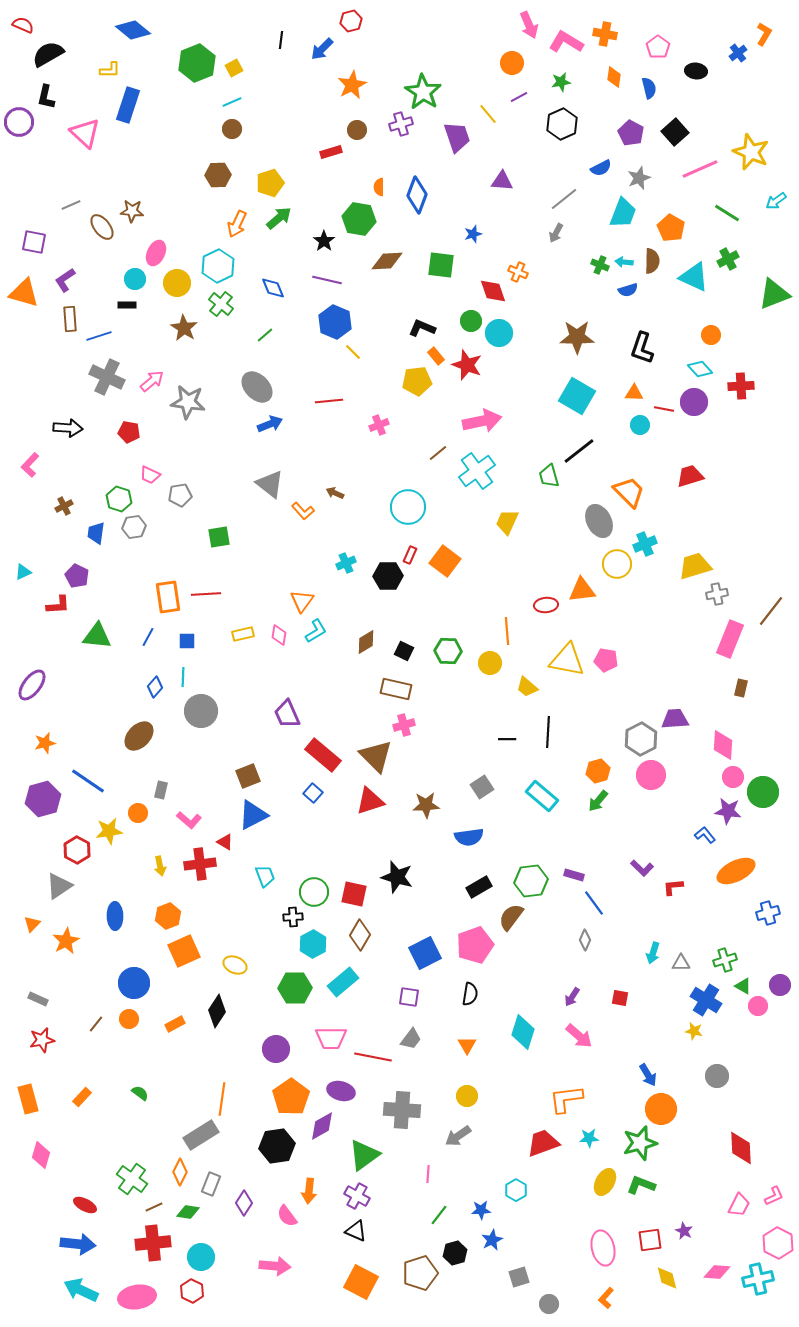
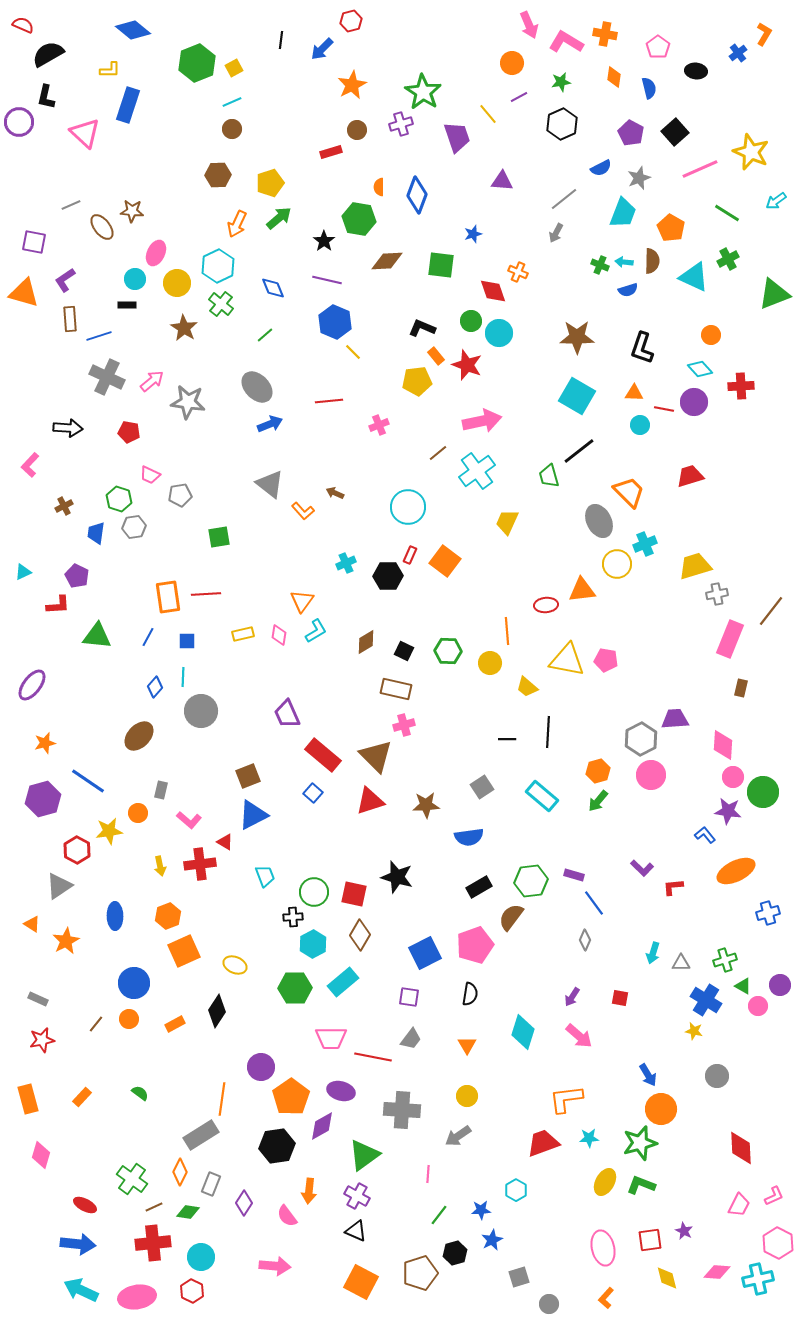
orange triangle at (32, 924): rotated 42 degrees counterclockwise
purple circle at (276, 1049): moved 15 px left, 18 px down
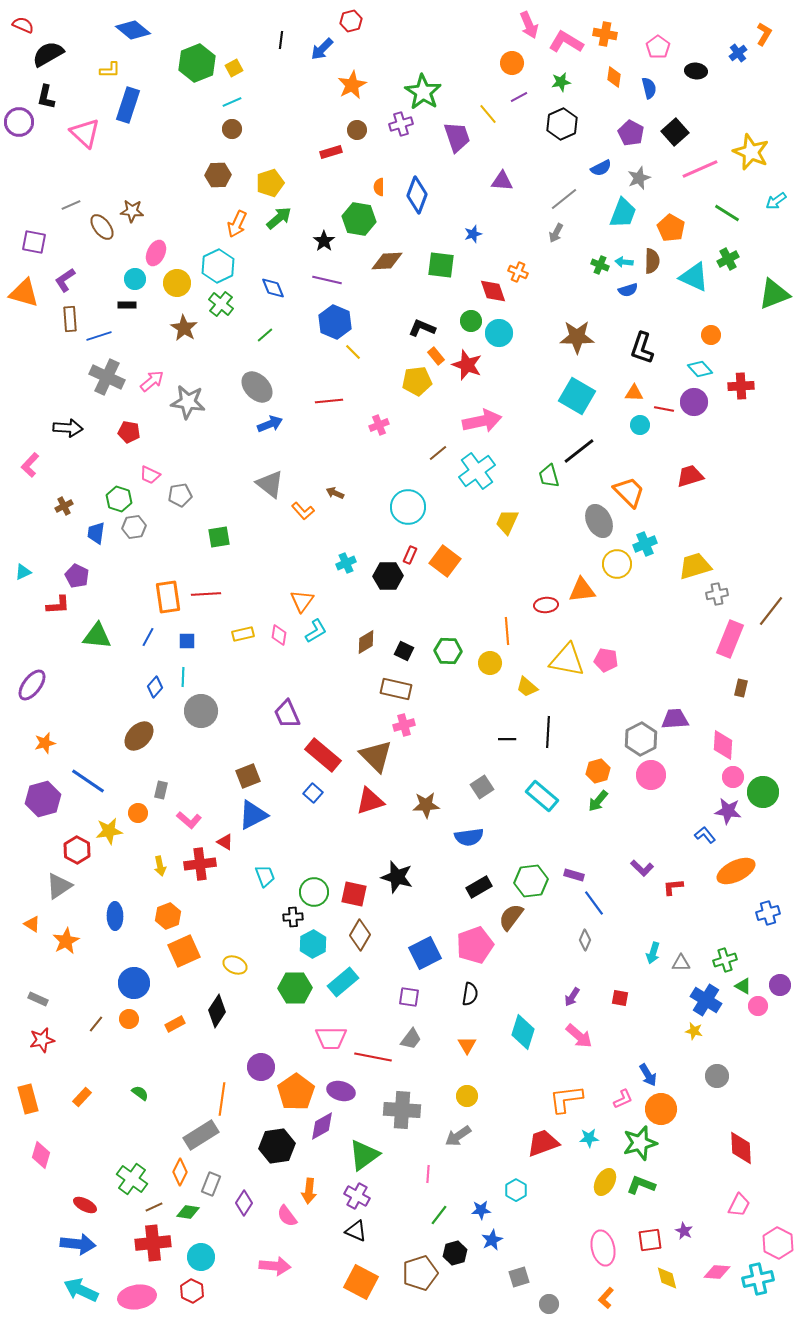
orange pentagon at (291, 1097): moved 5 px right, 5 px up
pink L-shape at (774, 1196): moved 151 px left, 97 px up
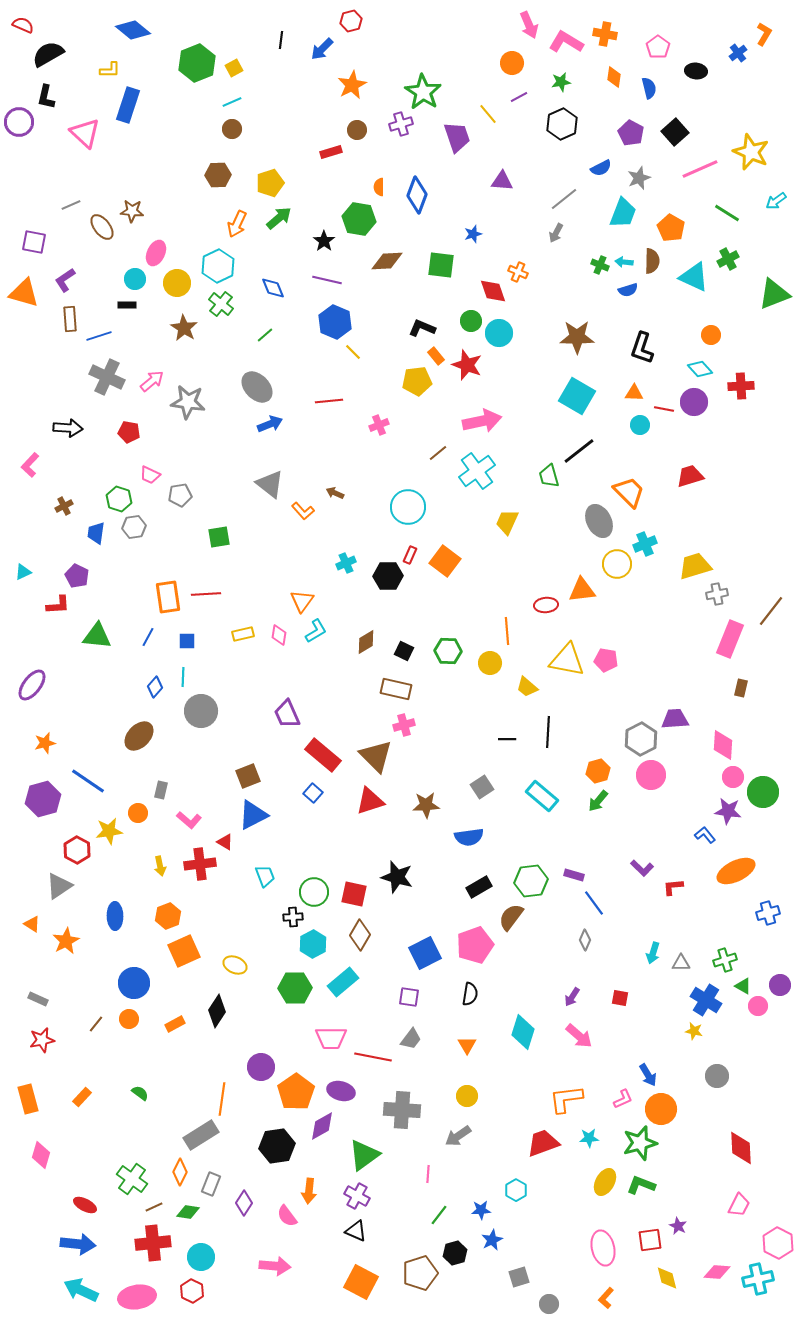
purple star at (684, 1231): moved 6 px left, 5 px up
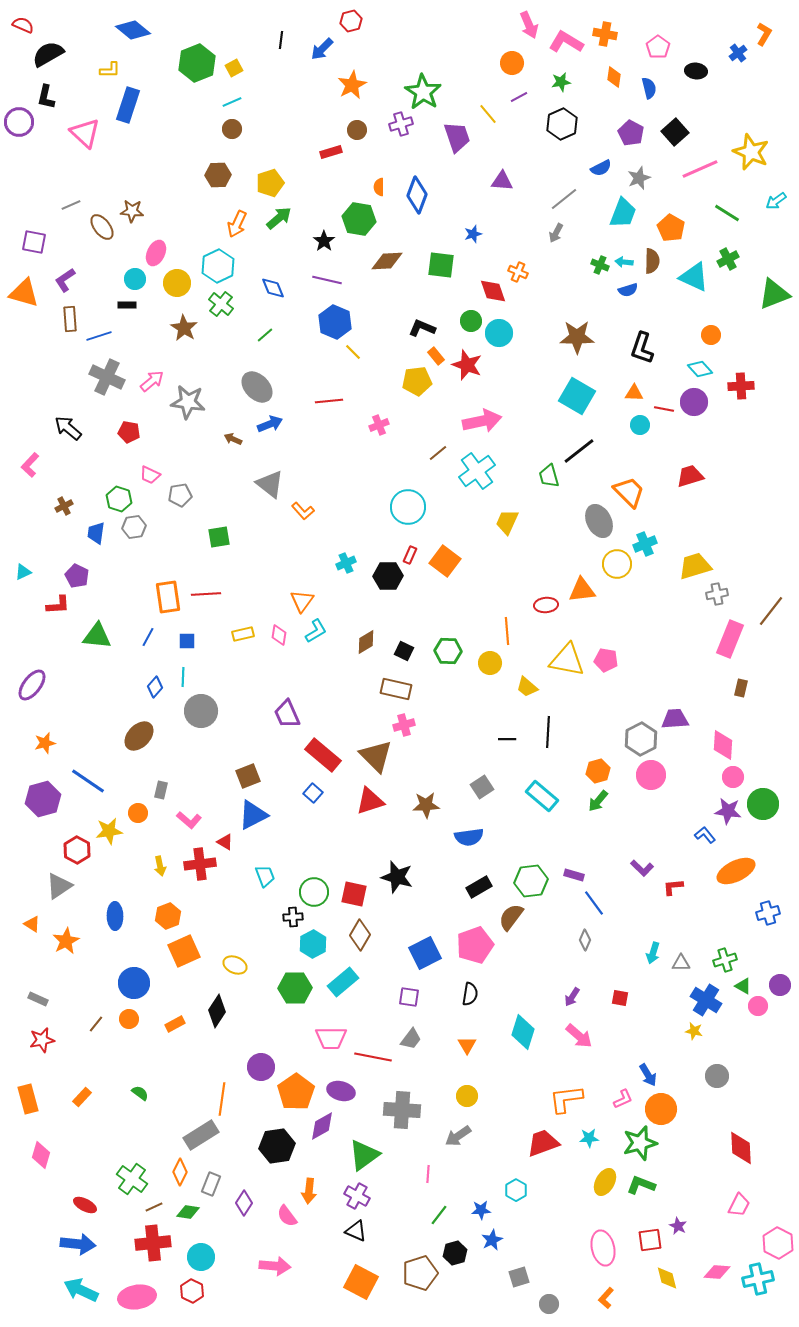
black arrow at (68, 428): rotated 144 degrees counterclockwise
brown arrow at (335, 493): moved 102 px left, 54 px up
green circle at (763, 792): moved 12 px down
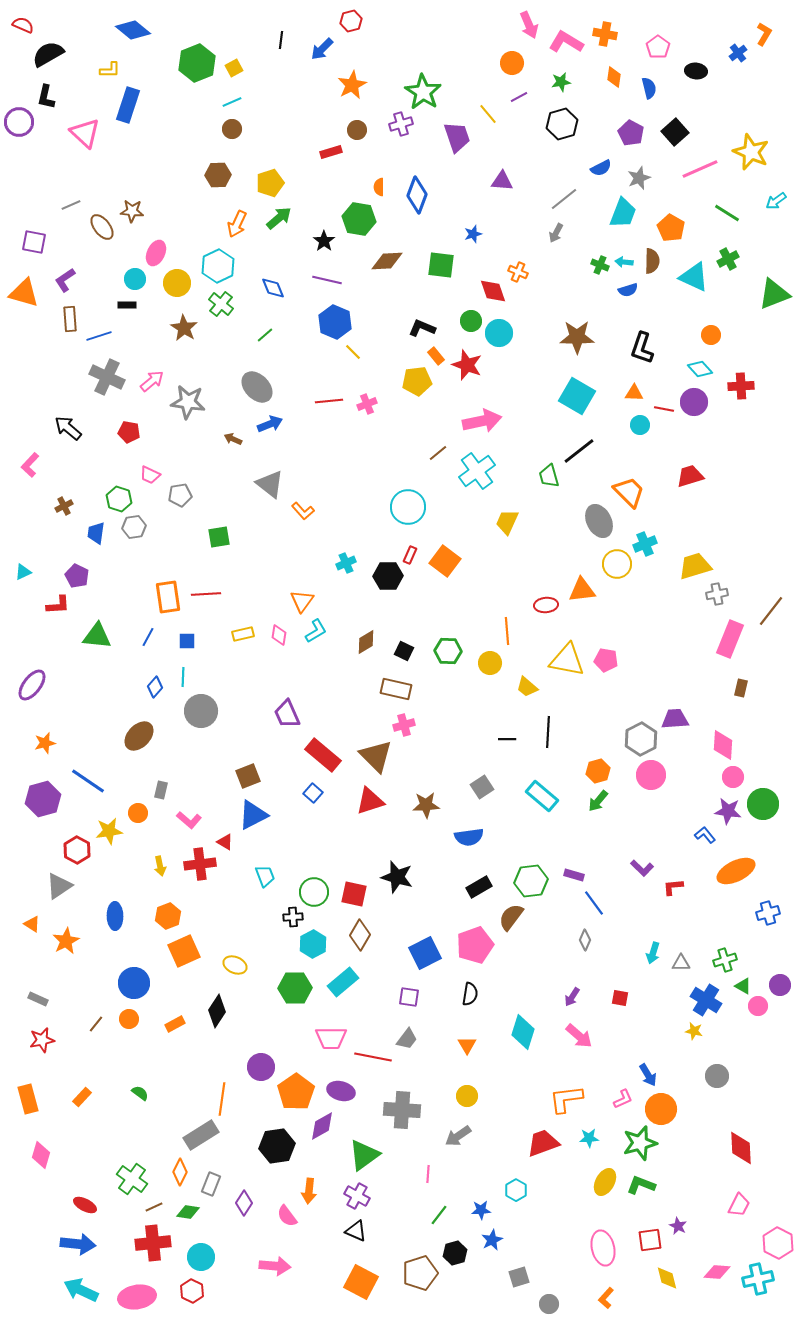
black hexagon at (562, 124): rotated 8 degrees clockwise
pink cross at (379, 425): moved 12 px left, 21 px up
gray trapezoid at (411, 1039): moved 4 px left
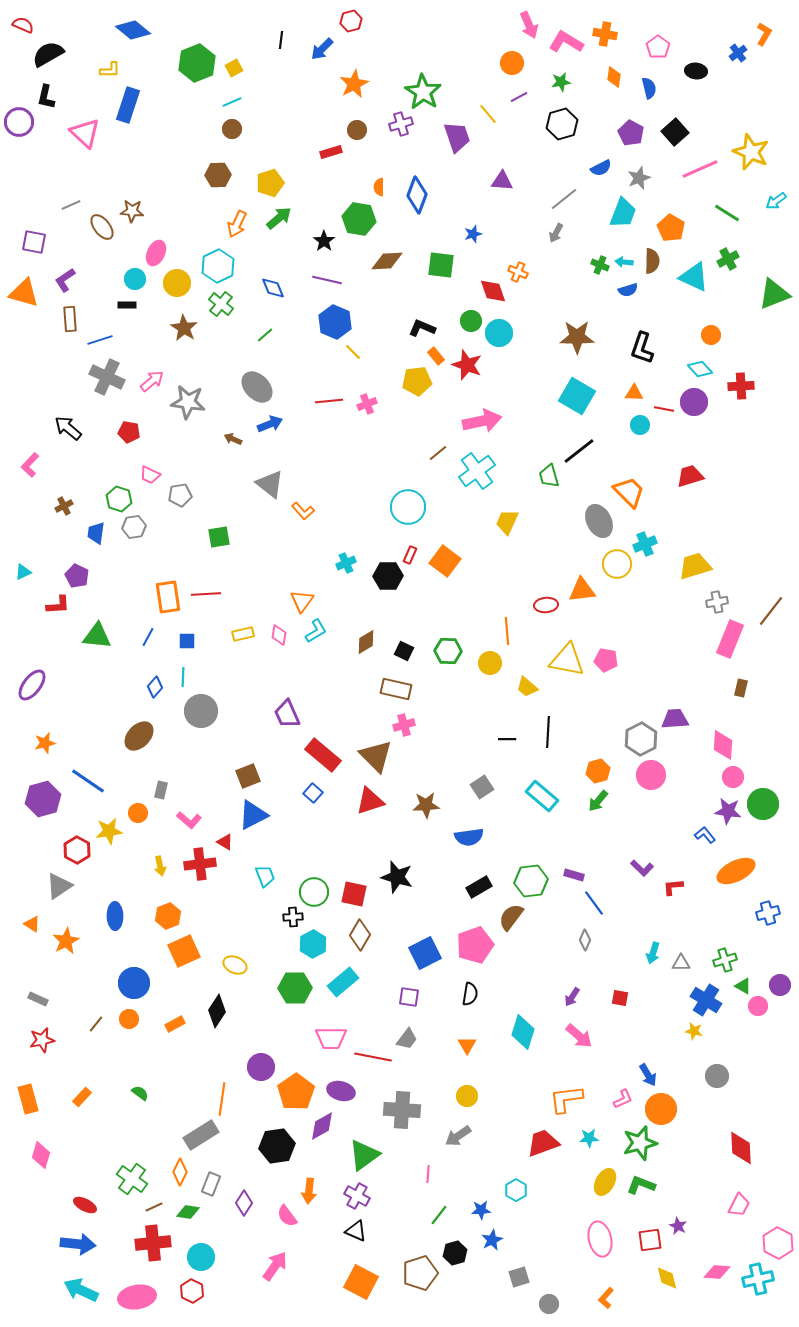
orange star at (352, 85): moved 2 px right, 1 px up
blue line at (99, 336): moved 1 px right, 4 px down
gray cross at (717, 594): moved 8 px down
pink ellipse at (603, 1248): moved 3 px left, 9 px up
pink arrow at (275, 1266): rotated 60 degrees counterclockwise
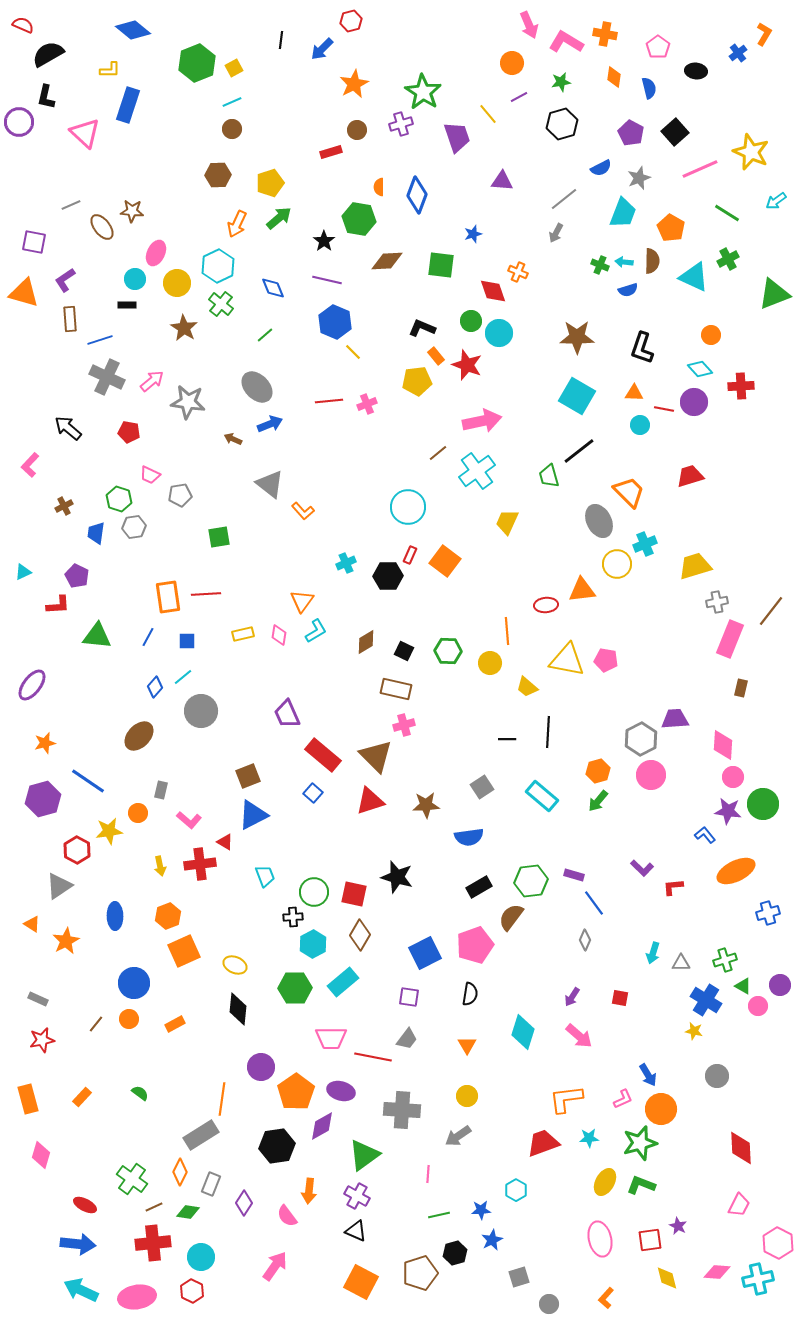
cyan line at (183, 677): rotated 48 degrees clockwise
black diamond at (217, 1011): moved 21 px right, 2 px up; rotated 28 degrees counterclockwise
green line at (439, 1215): rotated 40 degrees clockwise
